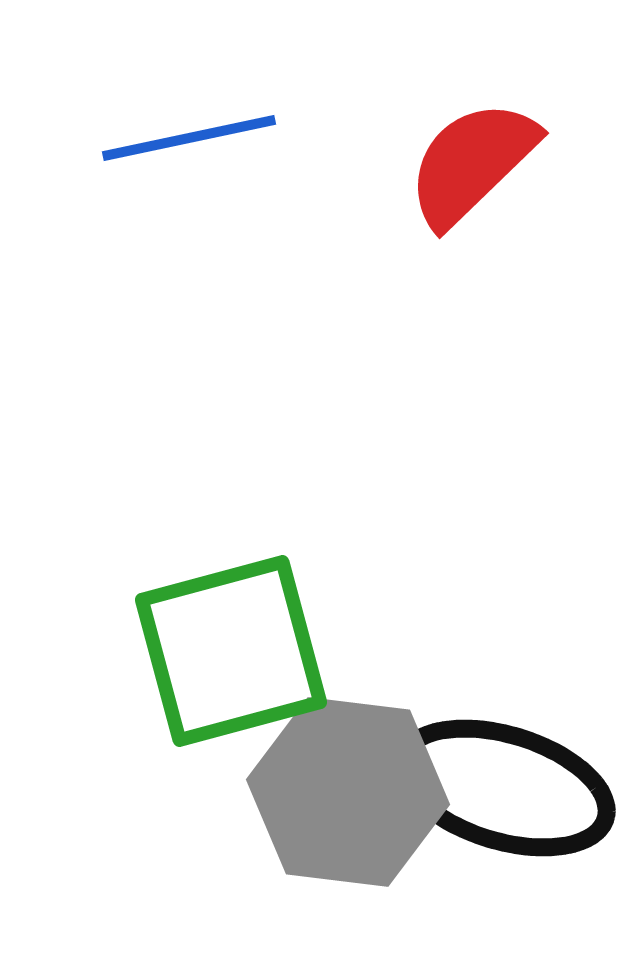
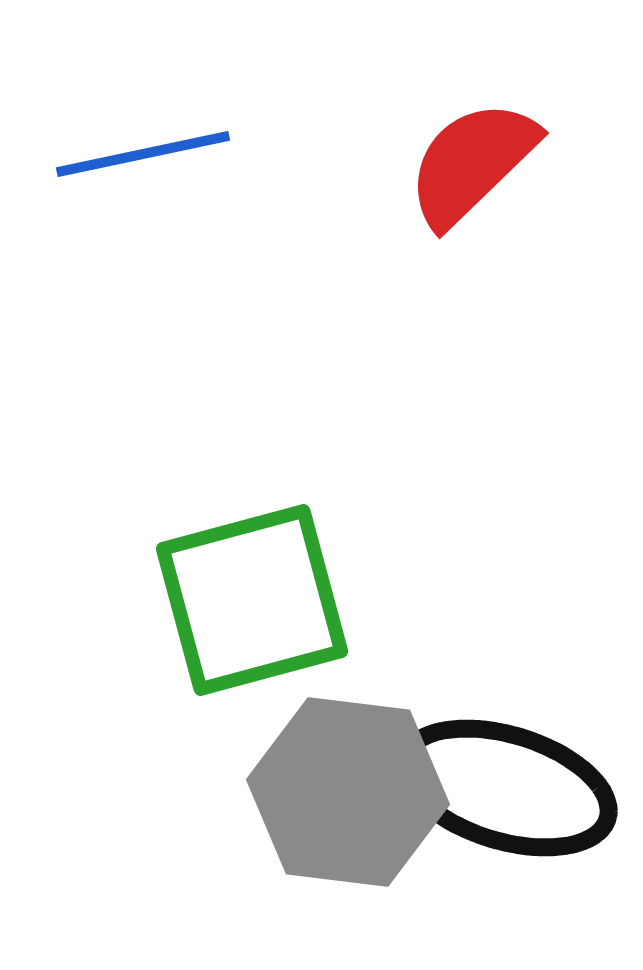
blue line: moved 46 px left, 16 px down
green square: moved 21 px right, 51 px up
black ellipse: moved 2 px right
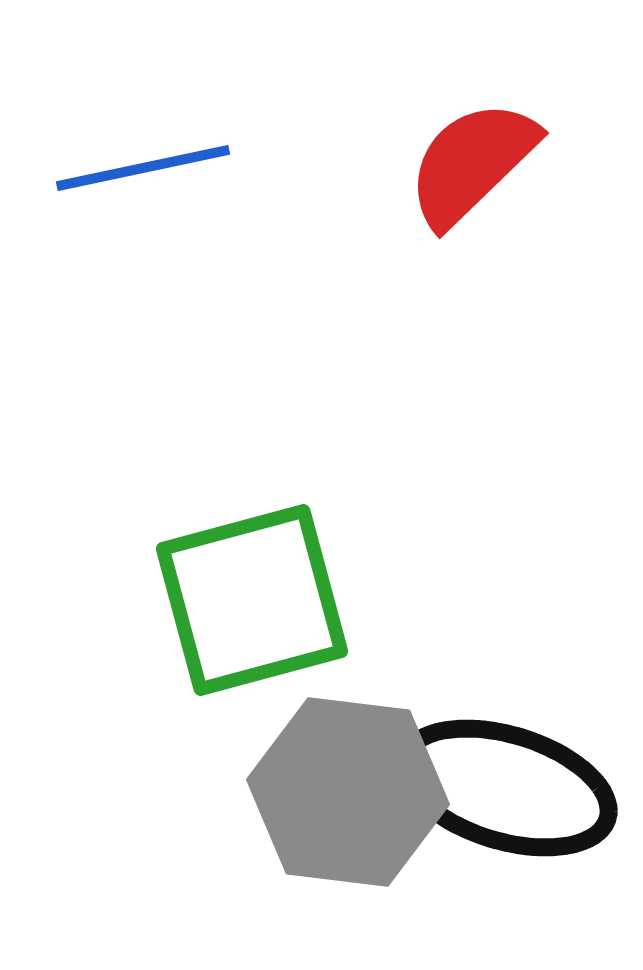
blue line: moved 14 px down
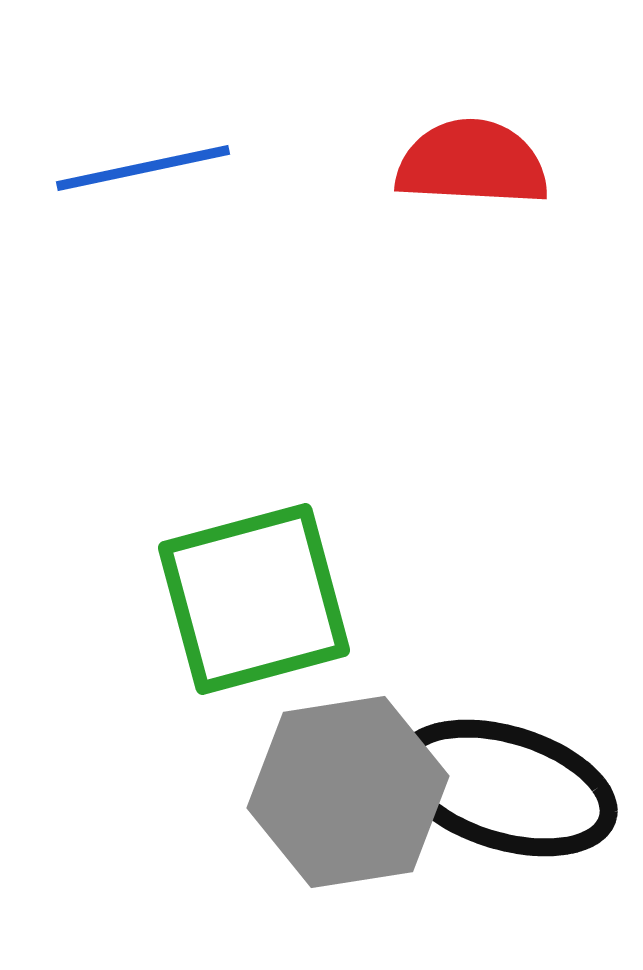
red semicircle: rotated 47 degrees clockwise
green square: moved 2 px right, 1 px up
gray hexagon: rotated 16 degrees counterclockwise
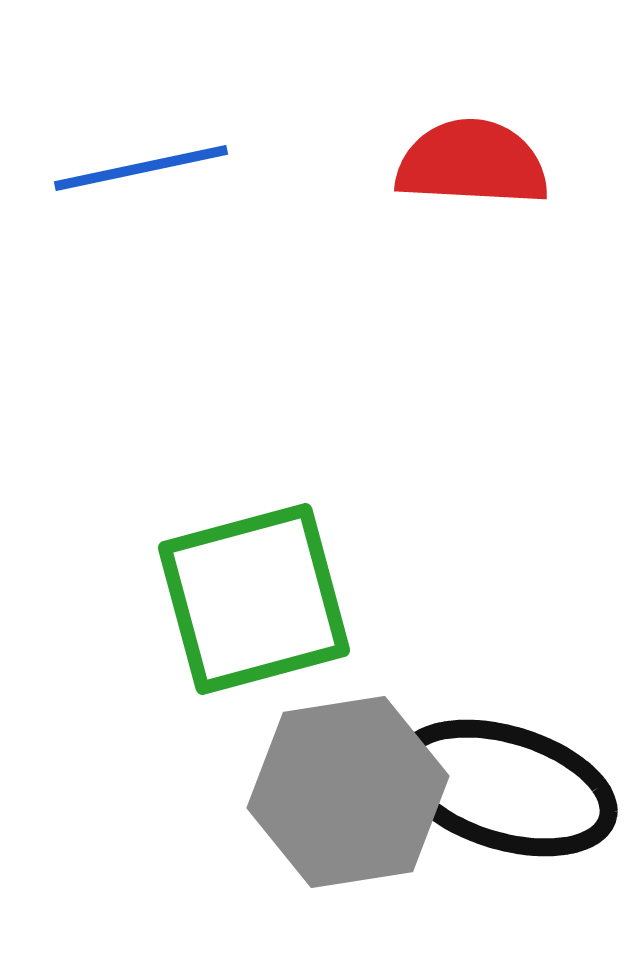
blue line: moved 2 px left
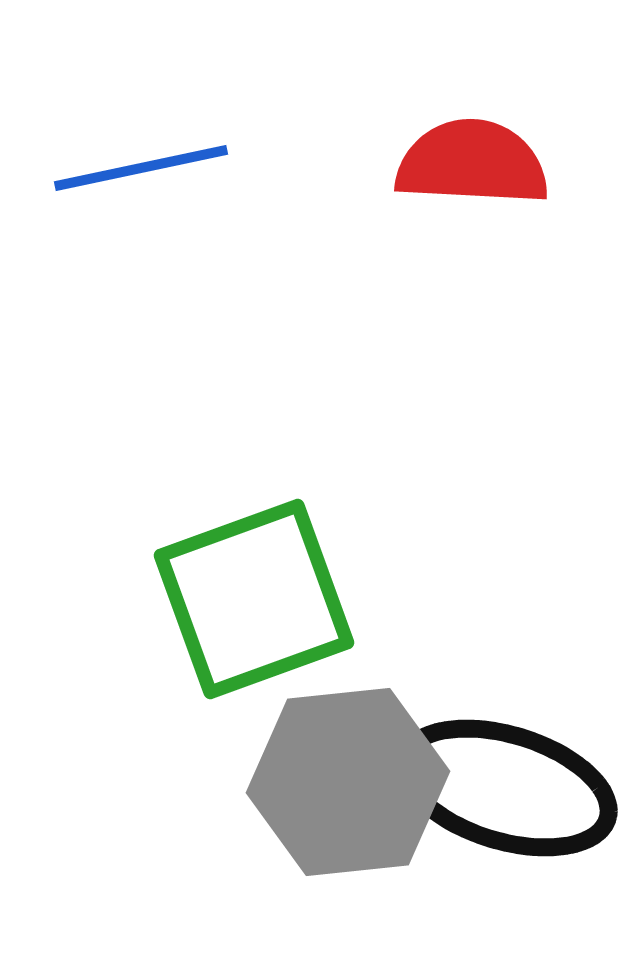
green square: rotated 5 degrees counterclockwise
gray hexagon: moved 10 px up; rotated 3 degrees clockwise
